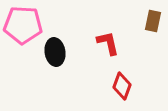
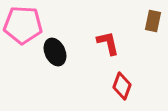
black ellipse: rotated 16 degrees counterclockwise
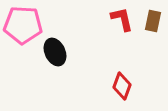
red L-shape: moved 14 px right, 24 px up
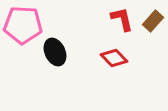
brown rectangle: rotated 30 degrees clockwise
red diamond: moved 8 px left, 28 px up; rotated 64 degrees counterclockwise
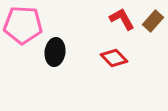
red L-shape: rotated 16 degrees counterclockwise
black ellipse: rotated 32 degrees clockwise
